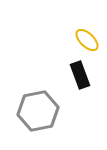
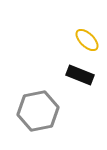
black rectangle: rotated 48 degrees counterclockwise
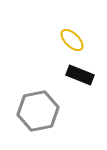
yellow ellipse: moved 15 px left
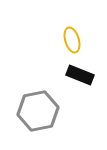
yellow ellipse: rotated 30 degrees clockwise
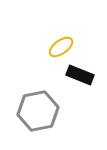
yellow ellipse: moved 11 px left, 7 px down; rotated 70 degrees clockwise
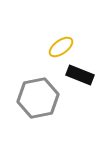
gray hexagon: moved 13 px up
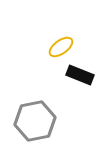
gray hexagon: moved 3 px left, 23 px down
